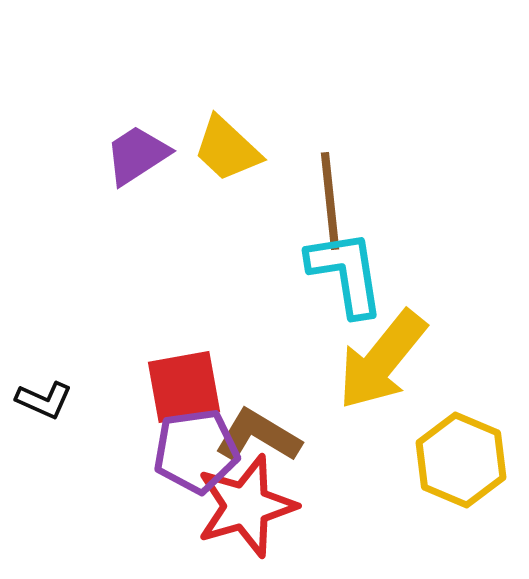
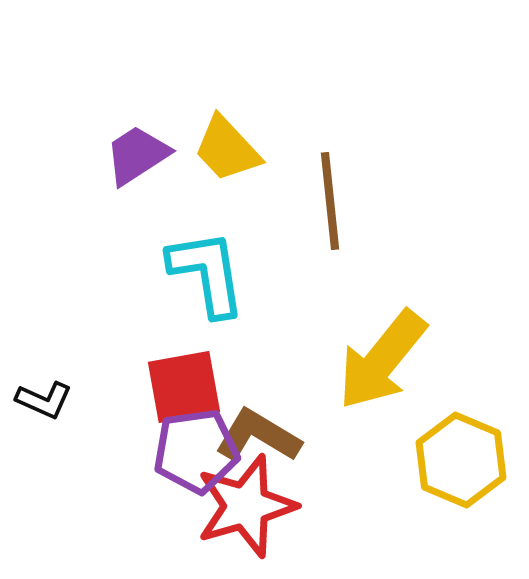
yellow trapezoid: rotated 4 degrees clockwise
cyan L-shape: moved 139 px left
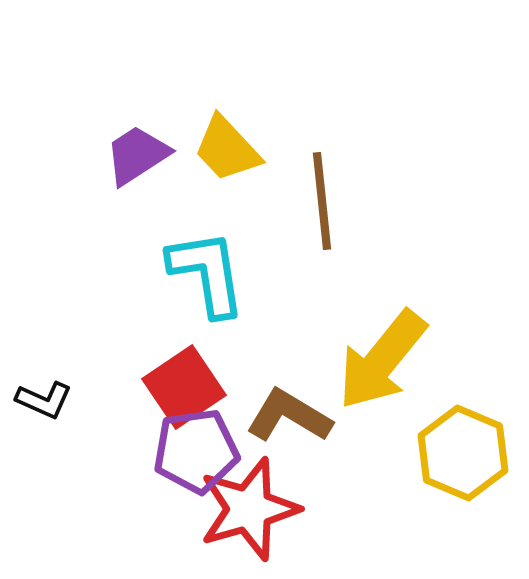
brown line: moved 8 px left
red square: rotated 24 degrees counterclockwise
brown L-shape: moved 31 px right, 20 px up
yellow hexagon: moved 2 px right, 7 px up
red star: moved 3 px right, 3 px down
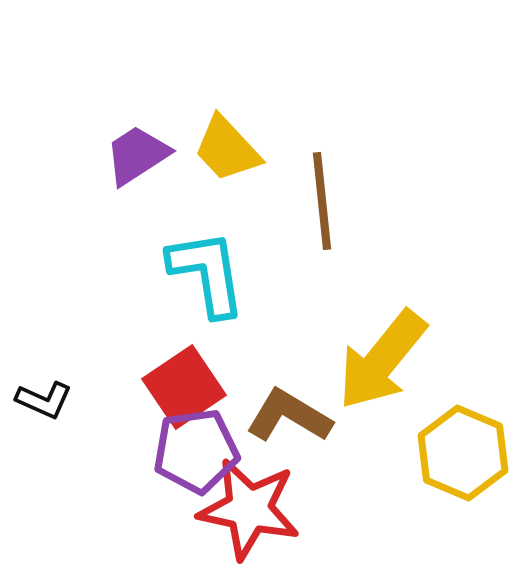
red star: rotated 28 degrees clockwise
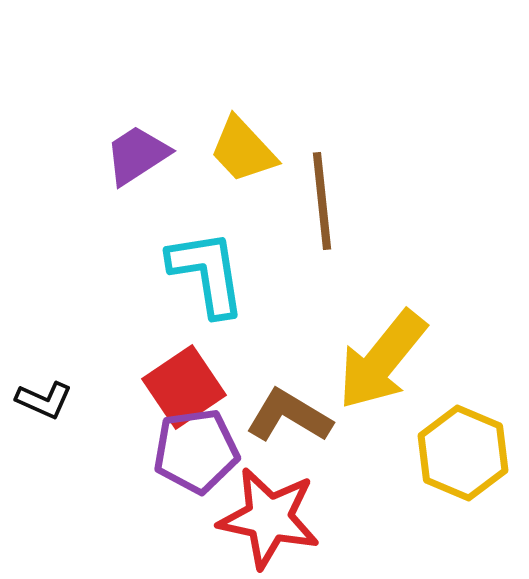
yellow trapezoid: moved 16 px right, 1 px down
red star: moved 20 px right, 9 px down
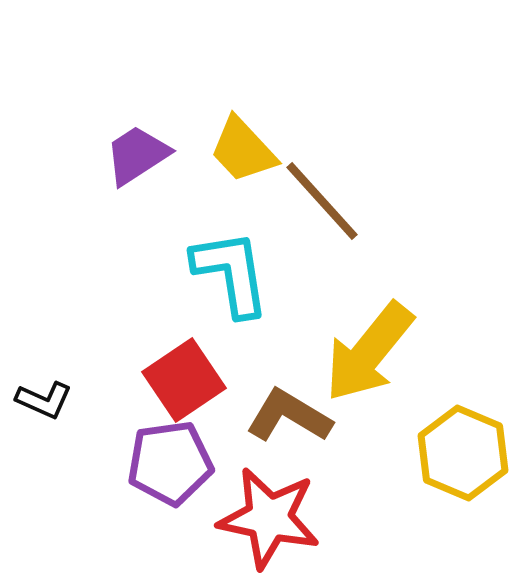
brown line: rotated 36 degrees counterclockwise
cyan L-shape: moved 24 px right
yellow arrow: moved 13 px left, 8 px up
red square: moved 7 px up
purple pentagon: moved 26 px left, 12 px down
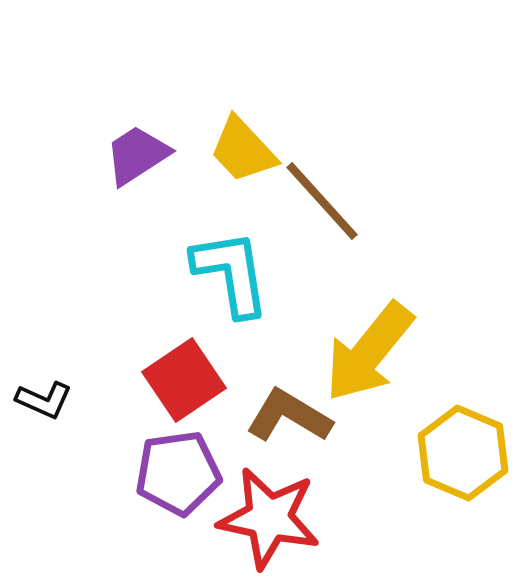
purple pentagon: moved 8 px right, 10 px down
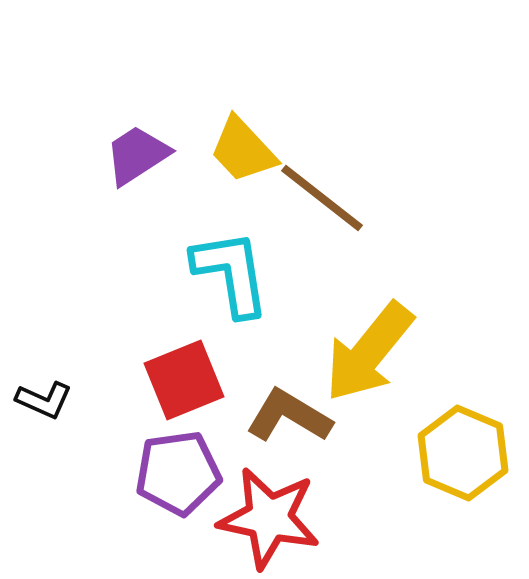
brown line: moved 3 px up; rotated 10 degrees counterclockwise
red square: rotated 12 degrees clockwise
